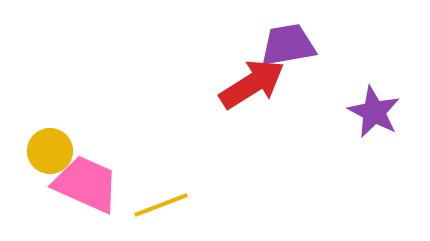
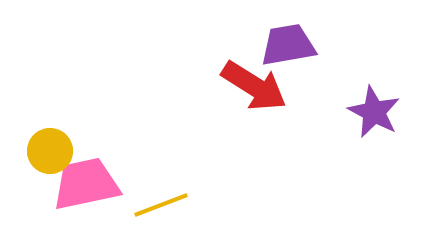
red arrow: moved 2 px right, 2 px down; rotated 64 degrees clockwise
pink trapezoid: rotated 36 degrees counterclockwise
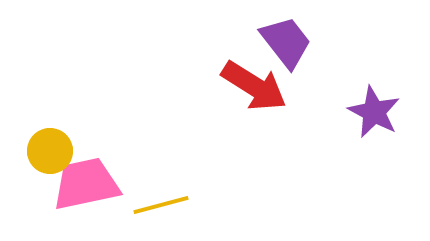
purple trapezoid: moved 2 px left, 3 px up; rotated 62 degrees clockwise
yellow line: rotated 6 degrees clockwise
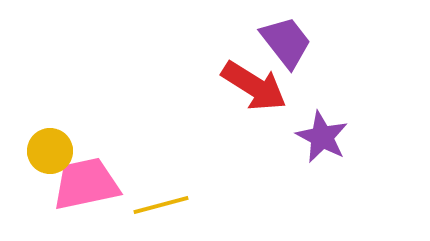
purple star: moved 52 px left, 25 px down
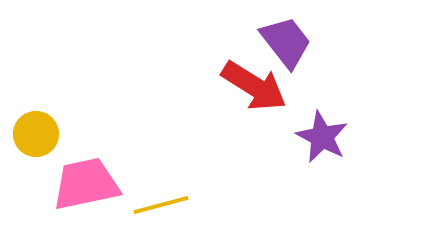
yellow circle: moved 14 px left, 17 px up
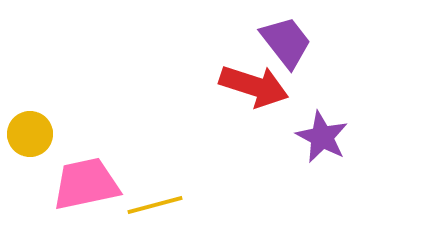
red arrow: rotated 14 degrees counterclockwise
yellow circle: moved 6 px left
yellow line: moved 6 px left
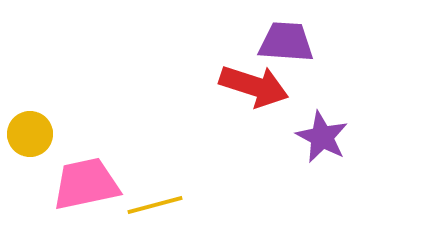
purple trapezoid: rotated 48 degrees counterclockwise
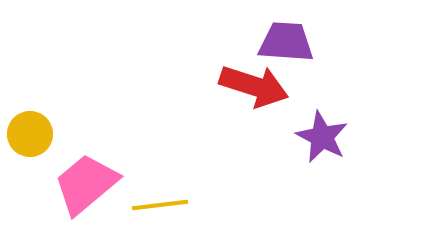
pink trapezoid: rotated 28 degrees counterclockwise
yellow line: moved 5 px right; rotated 8 degrees clockwise
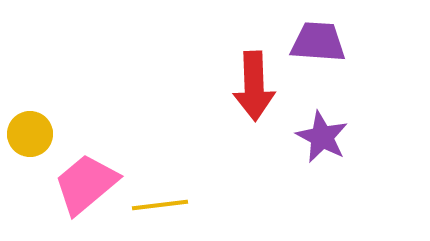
purple trapezoid: moved 32 px right
red arrow: rotated 70 degrees clockwise
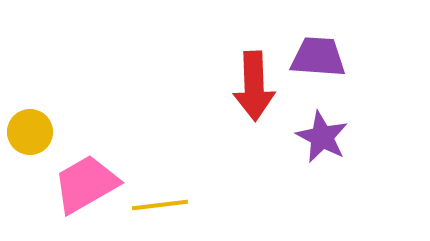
purple trapezoid: moved 15 px down
yellow circle: moved 2 px up
pink trapezoid: rotated 10 degrees clockwise
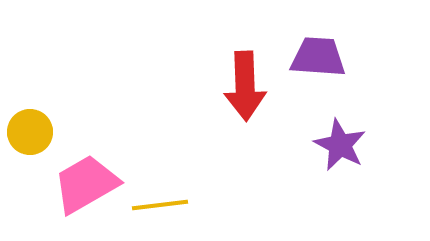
red arrow: moved 9 px left
purple star: moved 18 px right, 8 px down
